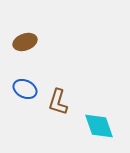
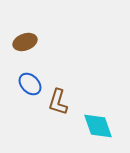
blue ellipse: moved 5 px right, 5 px up; rotated 20 degrees clockwise
cyan diamond: moved 1 px left
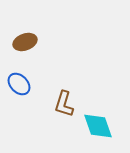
blue ellipse: moved 11 px left
brown L-shape: moved 6 px right, 2 px down
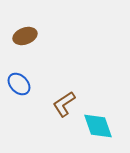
brown ellipse: moved 6 px up
brown L-shape: rotated 40 degrees clockwise
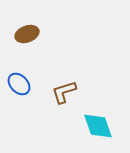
brown ellipse: moved 2 px right, 2 px up
brown L-shape: moved 12 px up; rotated 16 degrees clockwise
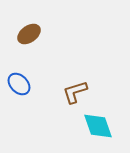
brown ellipse: moved 2 px right; rotated 15 degrees counterclockwise
brown L-shape: moved 11 px right
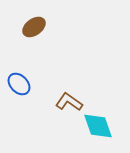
brown ellipse: moved 5 px right, 7 px up
brown L-shape: moved 6 px left, 10 px down; rotated 52 degrees clockwise
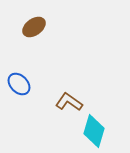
cyan diamond: moved 4 px left, 5 px down; rotated 36 degrees clockwise
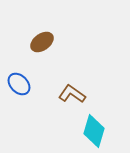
brown ellipse: moved 8 px right, 15 px down
brown L-shape: moved 3 px right, 8 px up
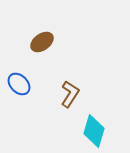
brown L-shape: moved 2 px left; rotated 88 degrees clockwise
